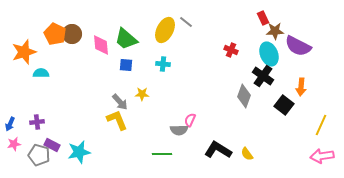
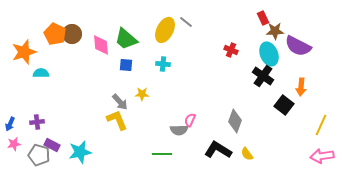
gray diamond: moved 9 px left, 25 px down
cyan star: moved 1 px right
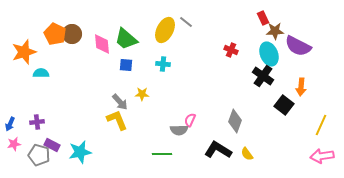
pink diamond: moved 1 px right, 1 px up
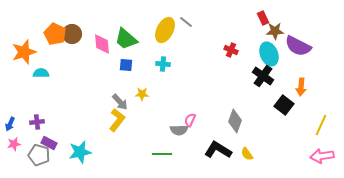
yellow L-shape: rotated 60 degrees clockwise
purple rectangle: moved 3 px left, 2 px up
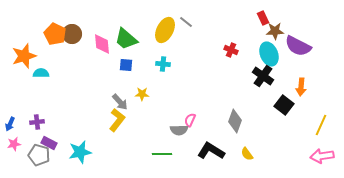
orange star: moved 4 px down
black L-shape: moved 7 px left, 1 px down
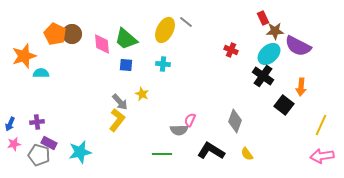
cyan ellipse: rotated 70 degrees clockwise
yellow star: rotated 24 degrees clockwise
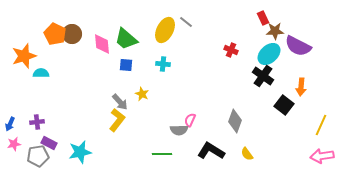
gray pentagon: moved 1 px left, 1 px down; rotated 25 degrees counterclockwise
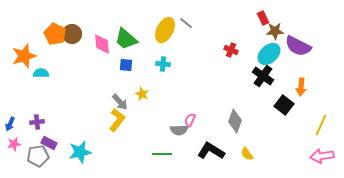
gray line: moved 1 px down
